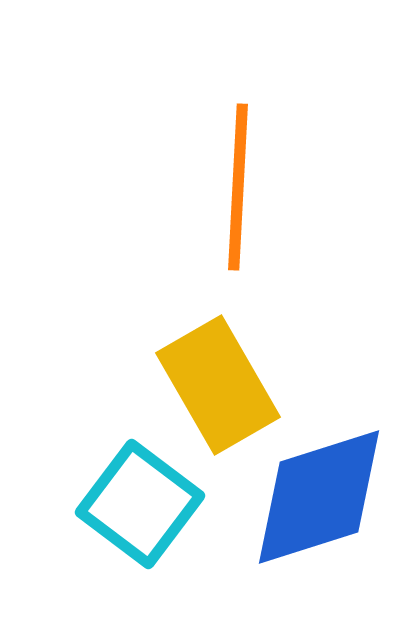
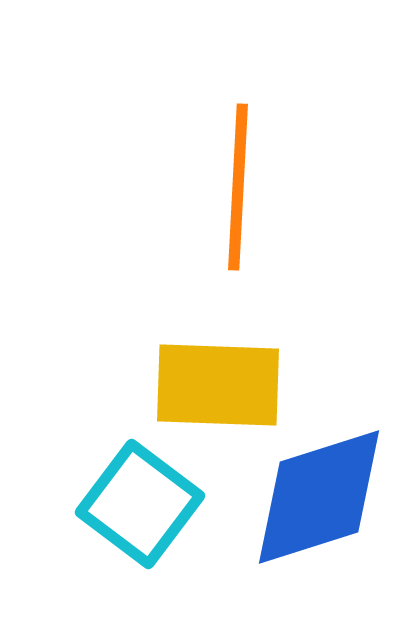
yellow rectangle: rotated 58 degrees counterclockwise
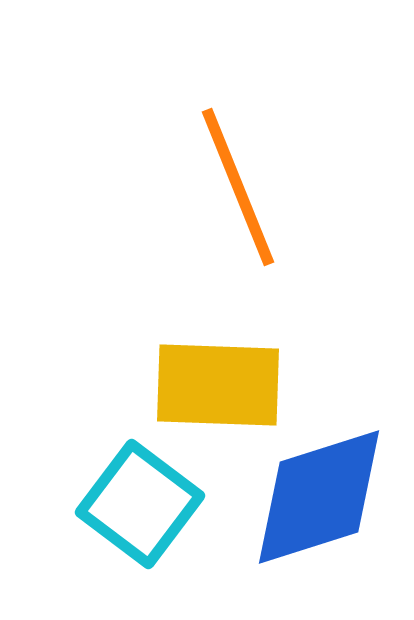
orange line: rotated 25 degrees counterclockwise
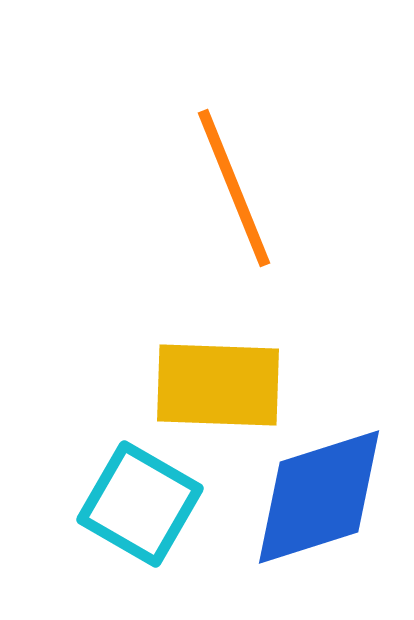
orange line: moved 4 px left, 1 px down
cyan square: rotated 7 degrees counterclockwise
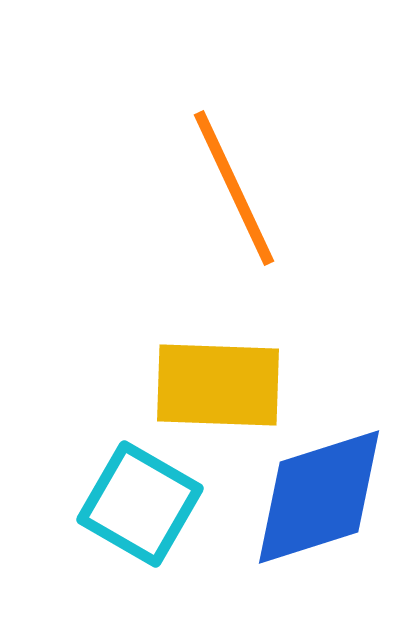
orange line: rotated 3 degrees counterclockwise
